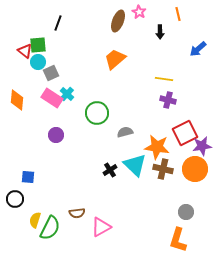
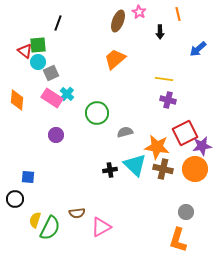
black cross: rotated 24 degrees clockwise
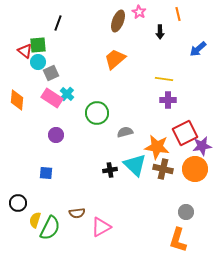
purple cross: rotated 14 degrees counterclockwise
blue square: moved 18 px right, 4 px up
black circle: moved 3 px right, 4 px down
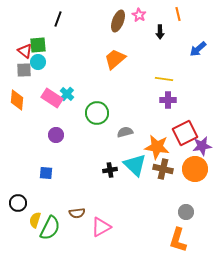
pink star: moved 3 px down
black line: moved 4 px up
gray square: moved 27 px left, 3 px up; rotated 21 degrees clockwise
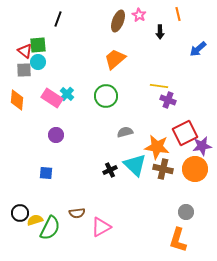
yellow line: moved 5 px left, 7 px down
purple cross: rotated 21 degrees clockwise
green circle: moved 9 px right, 17 px up
black cross: rotated 16 degrees counterclockwise
black circle: moved 2 px right, 10 px down
yellow semicircle: rotated 56 degrees clockwise
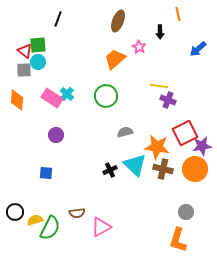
pink star: moved 32 px down
black circle: moved 5 px left, 1 px up
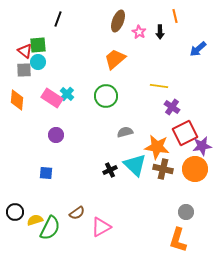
orange line: moved 3 px left, 2 px down
pink star: moved 15 px up
purple cross: moved 4 px right, 7 px down; rotated 14 degrees clockwise
brown semicircle: rotated 28 degrees counterclockwise
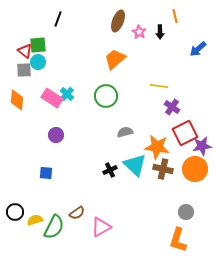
green semicircle: moved 4 px right, 1 px up
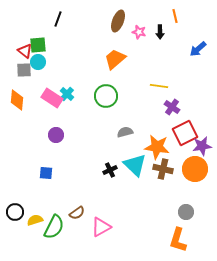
pink star: rotated 16 degrees counterclockwise
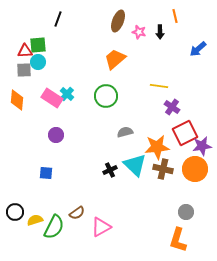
red triangle: rotated 42 degrees counterclockwise
orange star: rotated 15 degrees counterclockwise
